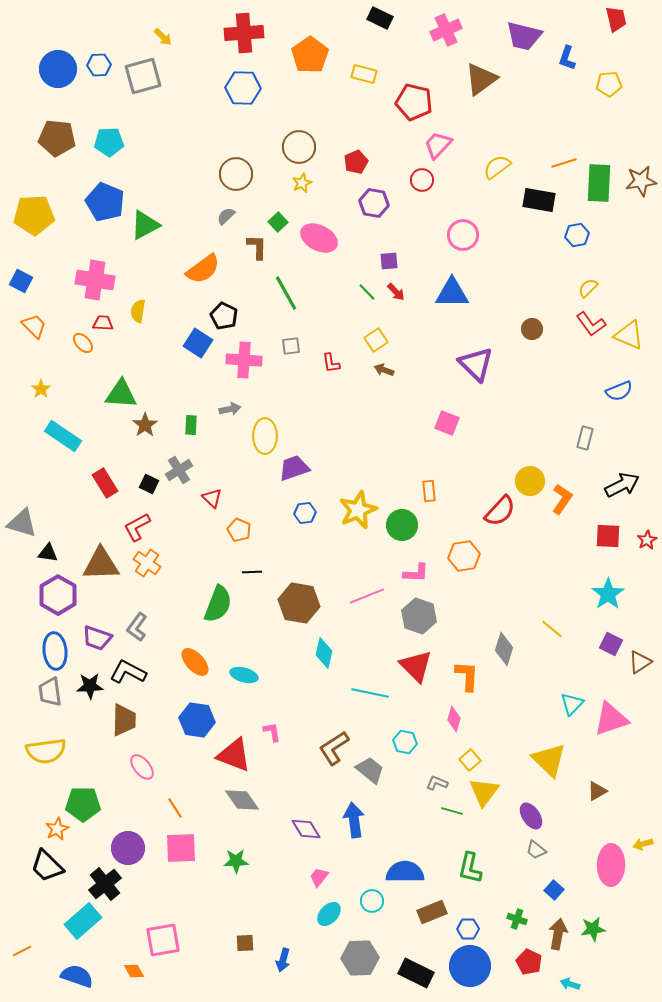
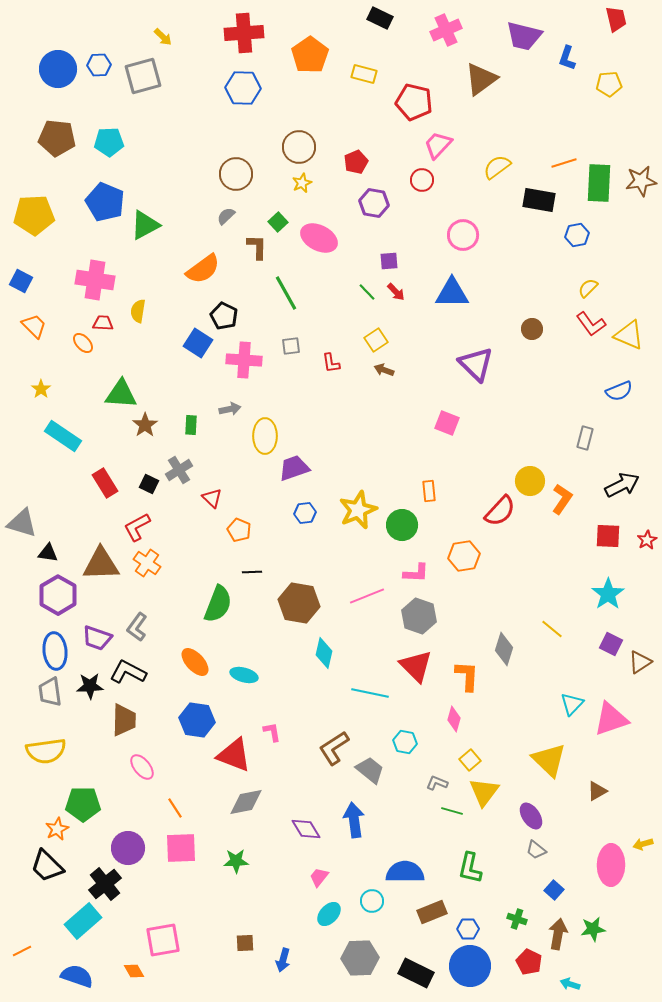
gray diamond at (242, 800): moved 4 px right, 2 px down; rotated 66 degrees counterclockwise
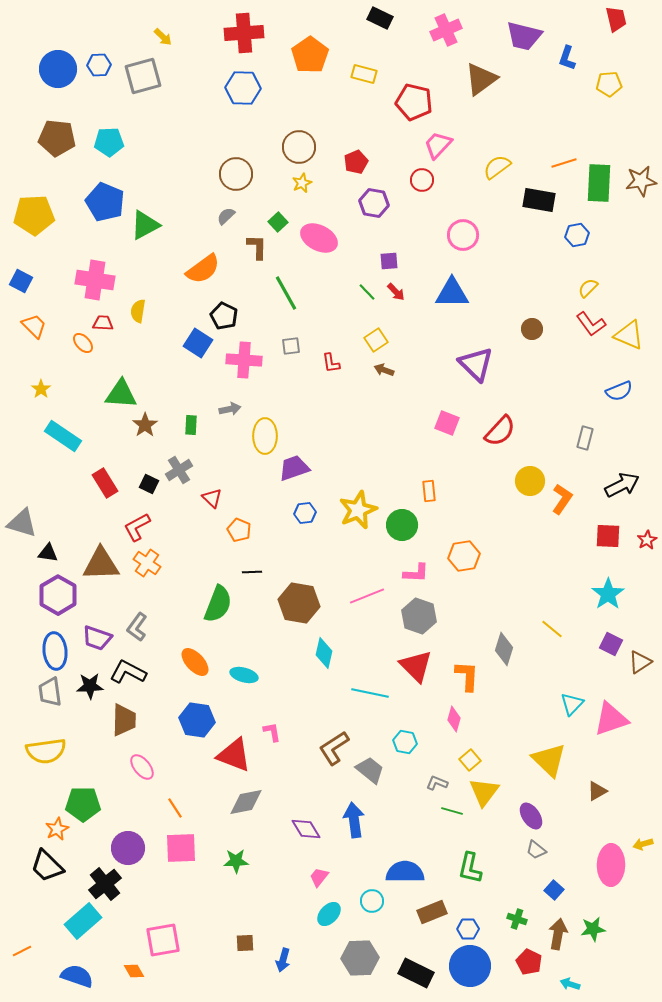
red semicircle at (500, 511): moved 80 px up
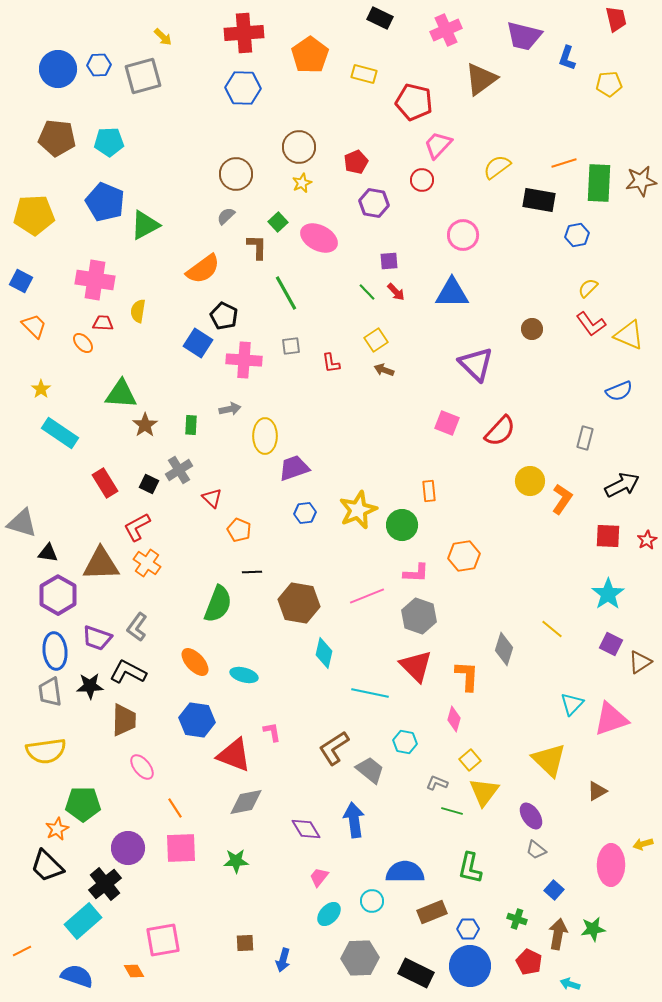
cyan rectangle at (63, 436): moved 3 px left, 3 px up
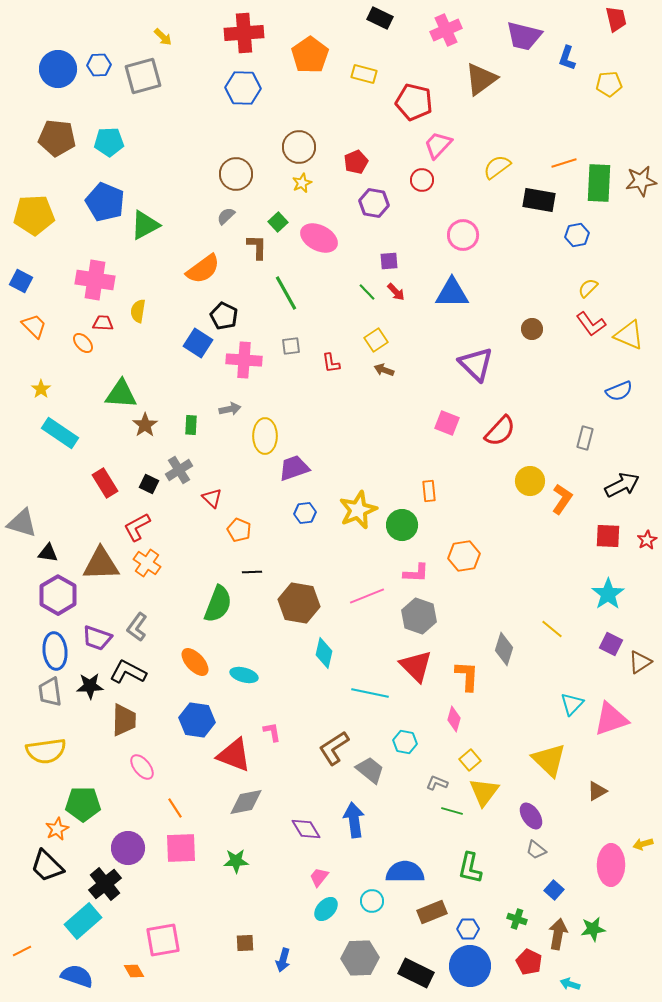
cyan ellipse at (329, 914): moved 3 px left, 5 px up
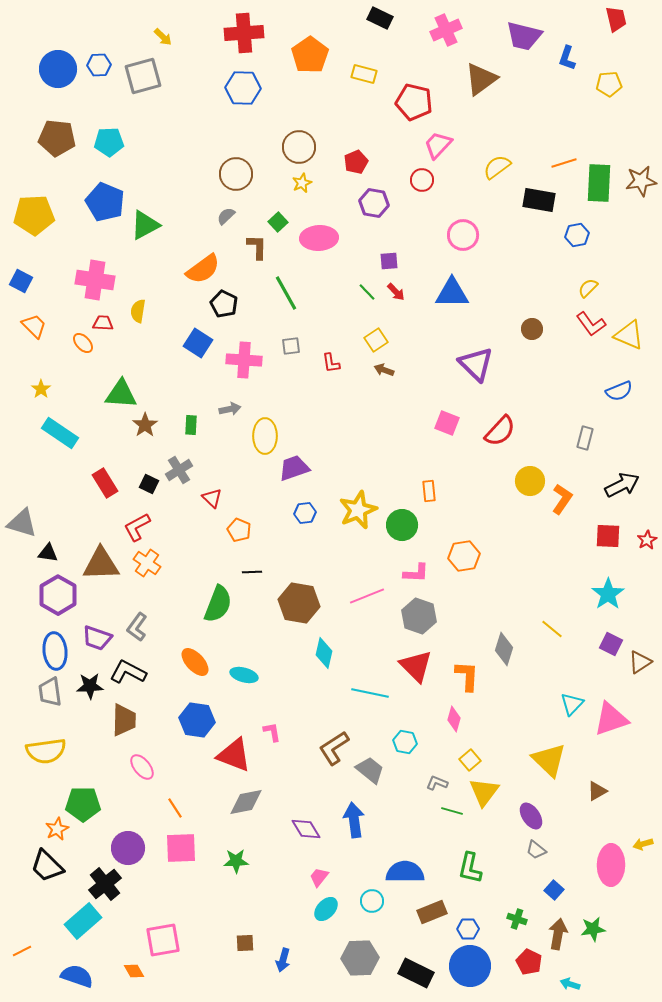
pink ellipse at (319, 238): rotated 30 degrees counterclockwise
black pentagon at (224, 316): moved 12 px up
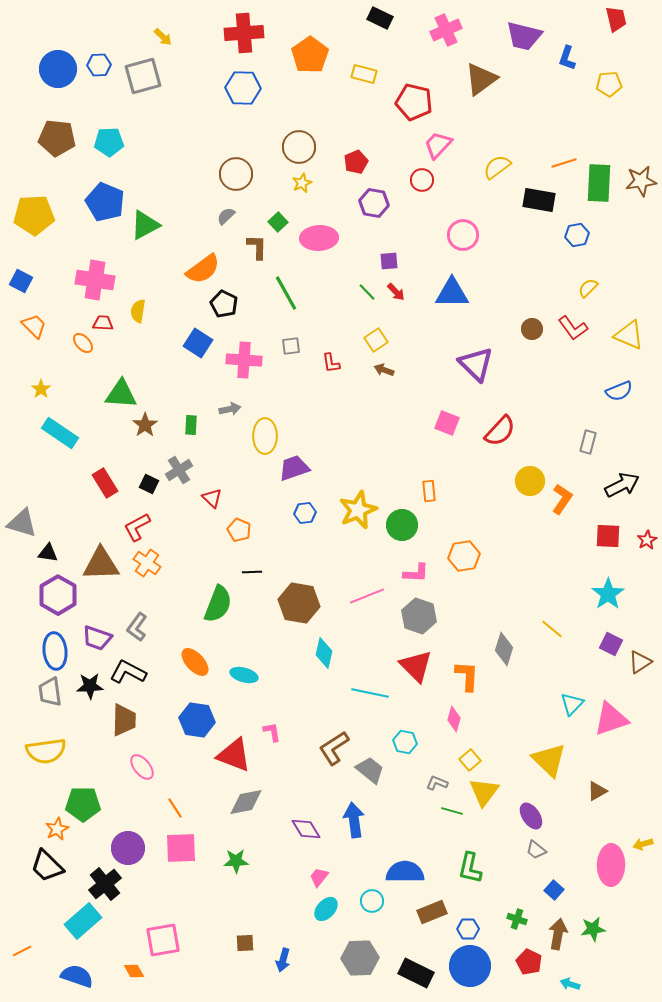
red L-shape at (591, 324): moved 18 px left, 4 px down
gray rectangle at (585, 438): moved 3 px right, 4 px down
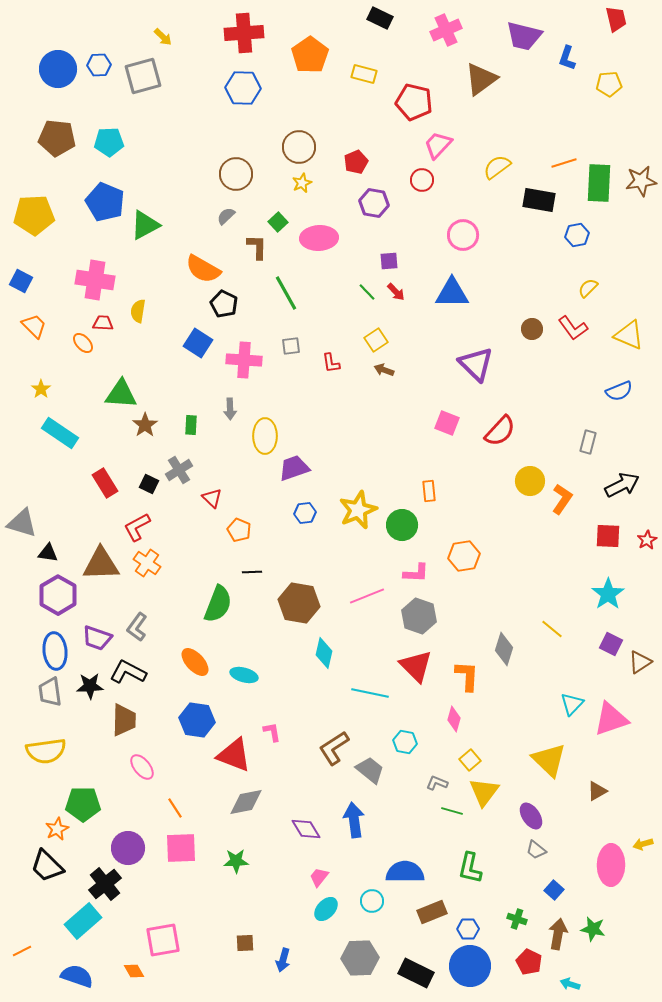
orange semicircle at (203, 269): rotated 66 degrees clockwise
gray arrow at (230, 409): rotated 100 degrees clockwise
green star at (593, 929): rotated 20 degrees clockwise
